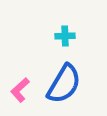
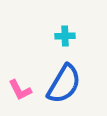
pink L-shape: rotated 75 degrees counterclockwise
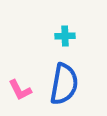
blue semicircle: rotated 21 degrees counterclockwise
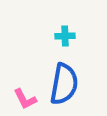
pink L-shape: moved 5 px right, 9 px down
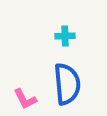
blue semicircle: moved 3 px right; rotated 15 degrees counterclockwise
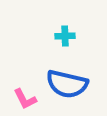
blue semicircle: rotated 108 degrees clockwise
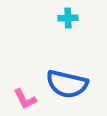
cyan cross: moved 3 px right, 18 px up
